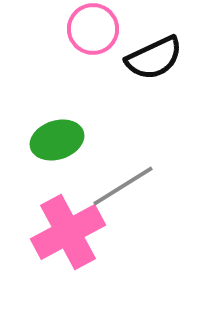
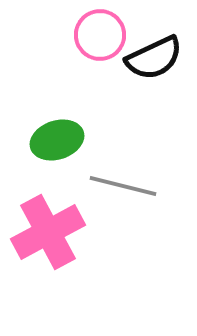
pink circle: moved 7 px right, 6 px down
gray line: rotated 46 degrees clockwise
pink cross: moved 20 px left
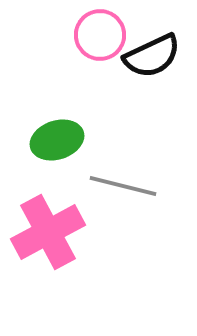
black semicircle: moved 2 px left, 2 px up
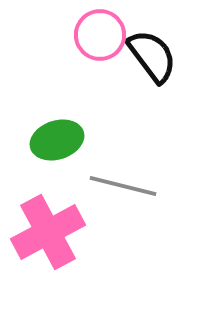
black semicircle: rotated 102 degrees counterclockwise
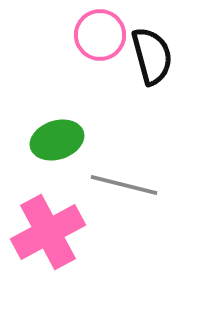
black semicircle: rotated 22 degrees clockwise
gray line: moved 1 px right, 1 px up
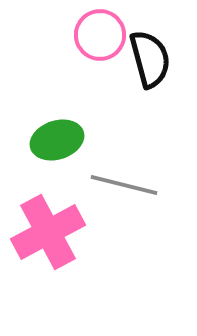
black semicircle: moved 2 px left, 3 px down
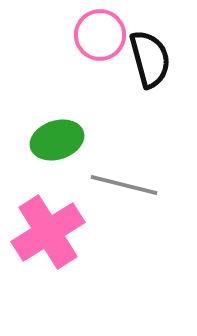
pink cross: rotated 4 degrees counterclockwise
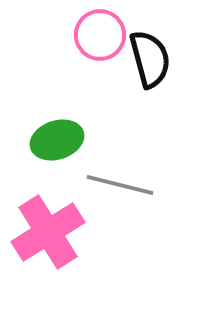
gray line: moved 4 px left
